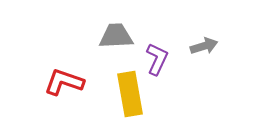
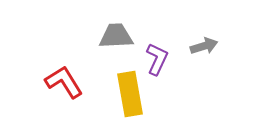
red L-shape: rotated 39 degrees clockwise
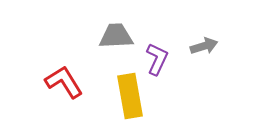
yellow rectangle: moved 2 px down
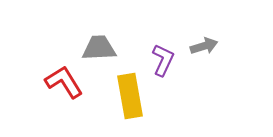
gray trapezoid: moved 17 px left, 12 px down
purple L-shape: moved 6 px right, 1 px down
